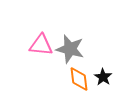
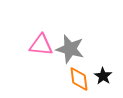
black star: moved 1 px up
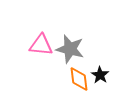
black star: moved 3 px left, 1 px up
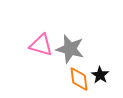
pink triangle: rotated 10 degrees clockwise
